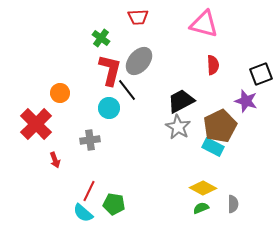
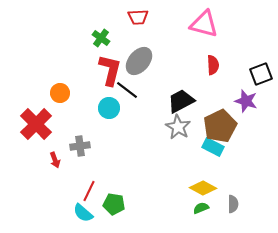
black line: rotated 15 degrees counterclockwise
gray cross: moved 10 px left, 6 px down
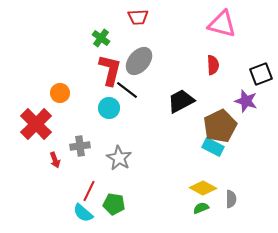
pink triangle: moved 18 px right
gray star: moved 59 px left, 31 px down
gray semicircle: moved 2 px left, 5 px up
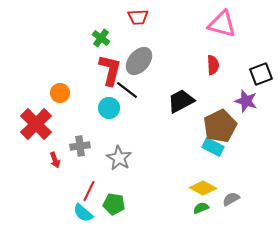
gray semicircle: rotated 120 degrees counterclockwise
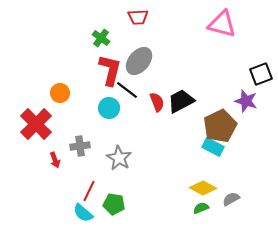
red semicircle: moved 56 px left, 37 px down; rotated 18 degrees counterclockwise
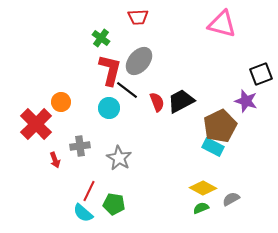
orange circle: moved 1 px right, 9 px down
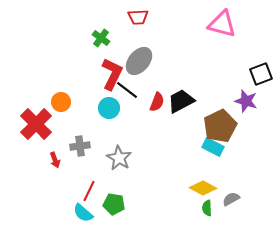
red L-shape: moved 2 px right, 4 px down; rotated 12 degrees clockwise
red semicircle: rotated 42 degrees clockwise
green semicircle: moved 6 px right; rotated 70 degrees counterclockwise
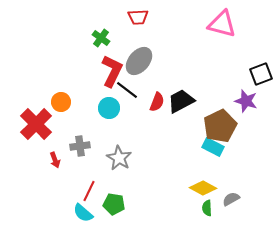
red L-shape: moved 3 px up
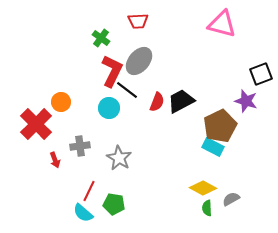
red trapezoid: moved 4 px down
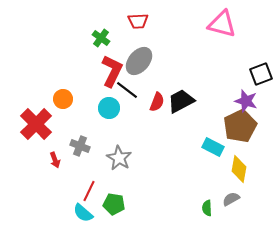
orange circle: moved 2 px right, 3 px up
brown pentagon: moved 20 px right
gray cross: rotated 30 degrees clockwise
yellow diamond: moved 36 px right, 19 px up; rotated 72 degrees clockwise
